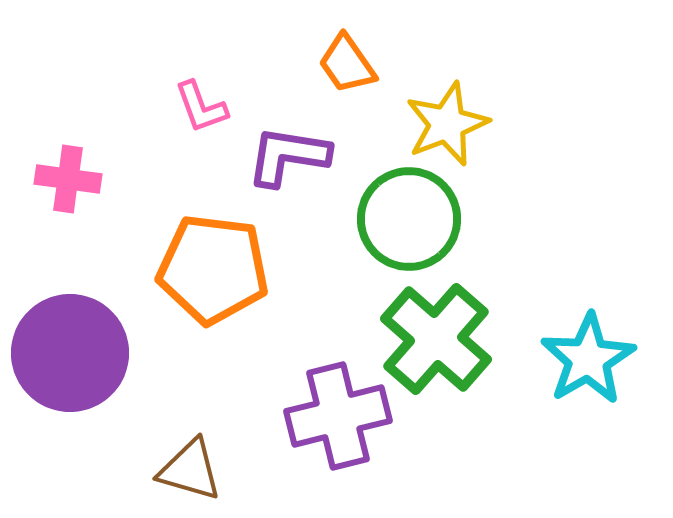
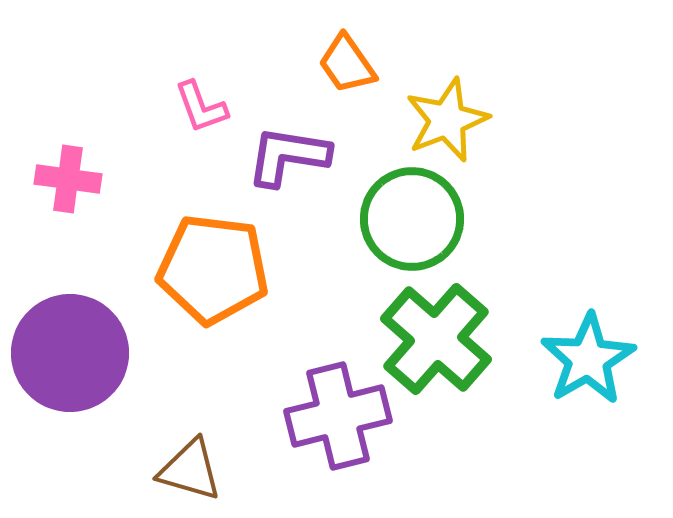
yellow star: moved 4 px up
green circle: moved 3 px right
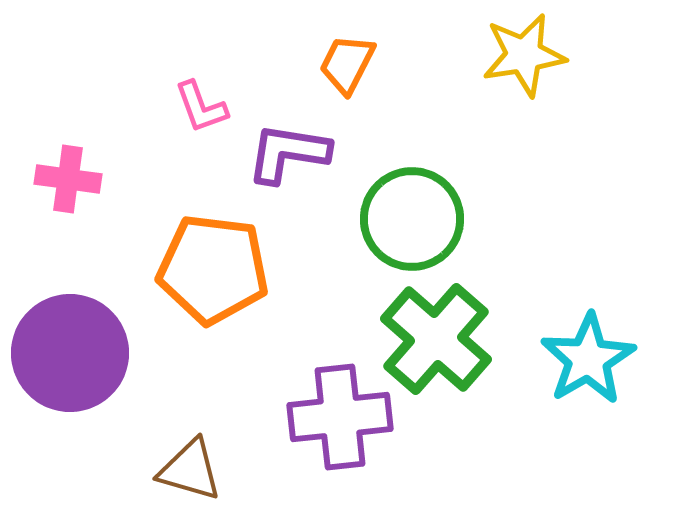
orange trapezoid: rotated 62 degrees clockwise
yellow star: moved 77 px right, 65 px up; rotated 12 degrees clockwise
purple L-shape: moved 3 px up
purple cross: moved 2 px right, 1 px down; rotated 8 degrees clockwise
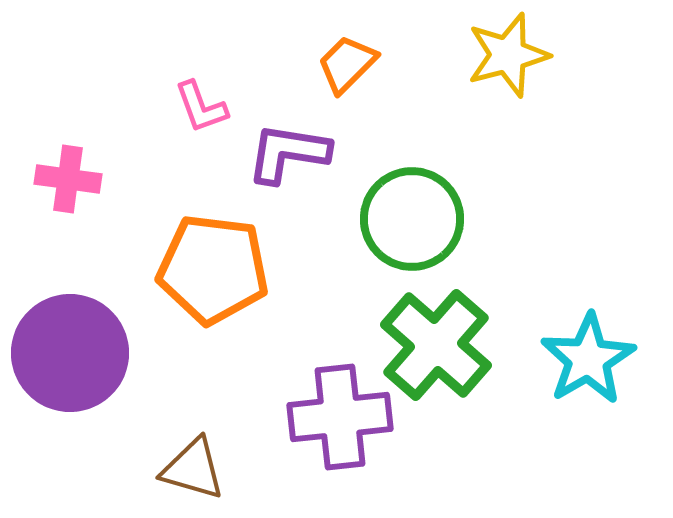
yellow star: moved 16 px left; rotated 6 degrees counterclockwise
orange trapezoid: rotated 18 degrees clockwise
green cross: moved 6 px down
brown triangle: moved 3 px right, 1 px up
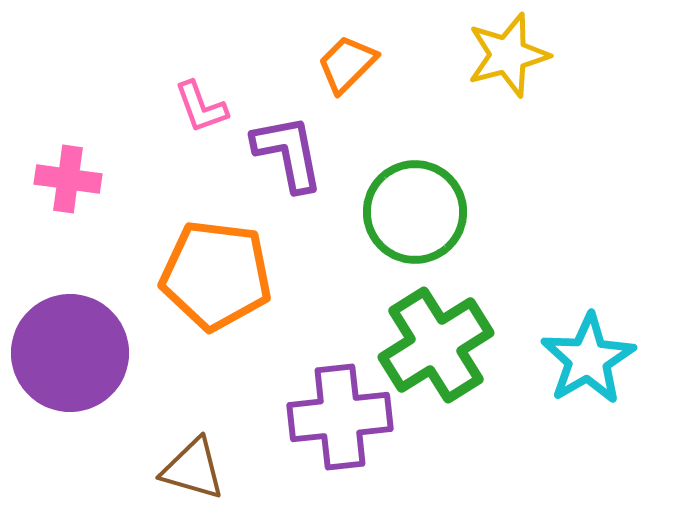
purple L-shape: rotated 70 degrees clockwise
green circle: moved 3 px right, 7 px up
orange pentagon: moved 3 px right, 6 px down
green cross: rotated 17 degrees clockwise
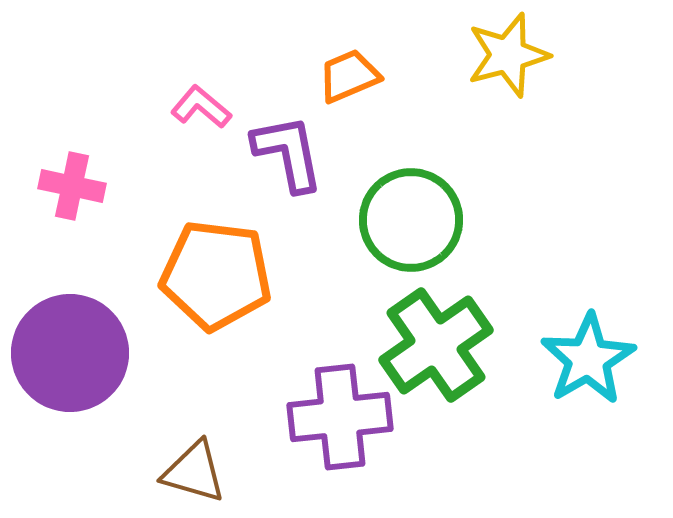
orange trapezoid: moved 2 px right, 12 px down; rotated 22 degrees clockwise
pink L-shape: rotated 150 degrees clockwise
pink cross: moved 4 px right, 7 px down; rotated 4 degrees clockwise
green circle: moved 4 px left, 8 px down
green cross: rotated 3 degrees counterclockwise
brown triangle: moved 1 px right, 3 px down
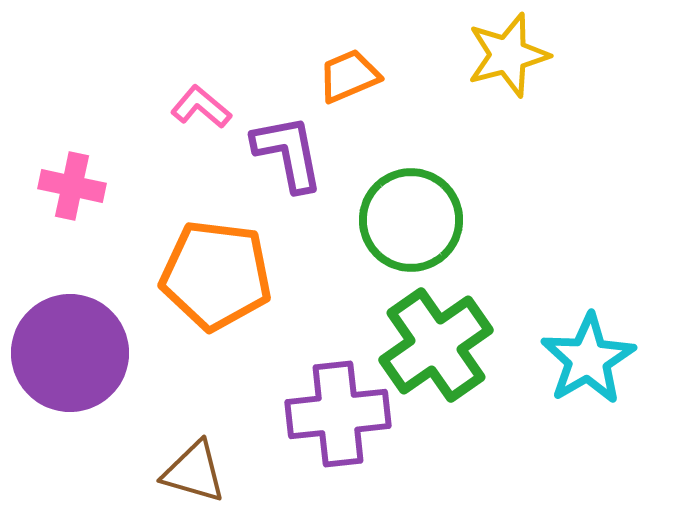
purple cross: moved 2 px left, 3 px up
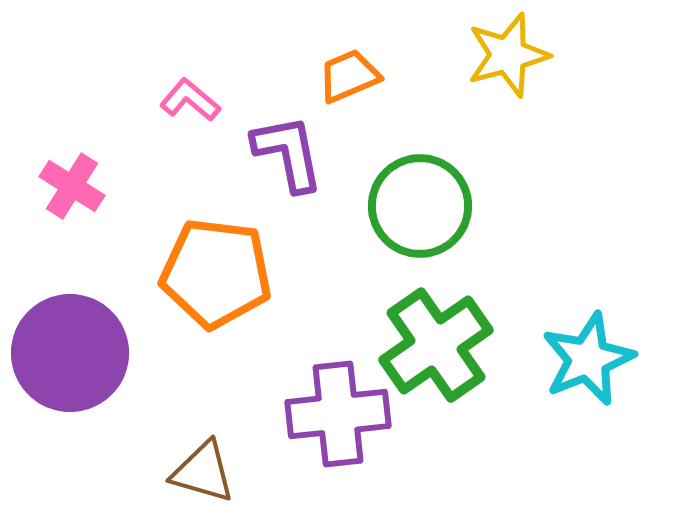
pink L-shape: moved 11 px left, 7 px up
pink cross: rotated 20 degrees clockwise
green circle: moved 9 px right, 14 px up
orange pentagon: moved 2 px up
cyan star: rotated 8 degrees clockwise
brown triangle: moved 9 px right
